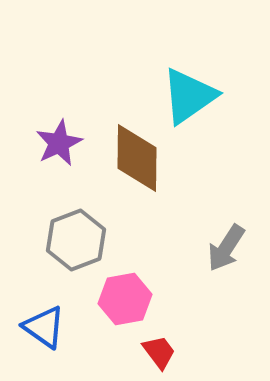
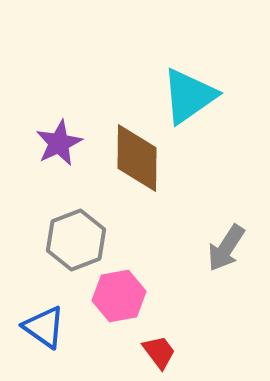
pink hexagon: moved 6 px left, 3 px up
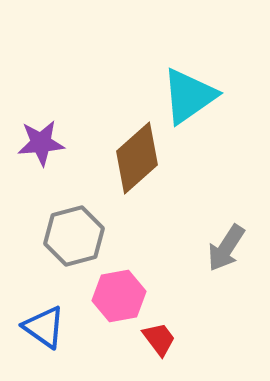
purple star: moved 18 px left; rotated 21 degrees clockwise
brown diamond: rotated 48 degrees clockwise
gray hexagon: moved 2 px left, 4 px up; rotated 6 degrees clockwise
red trapezoid: moved 13 px up
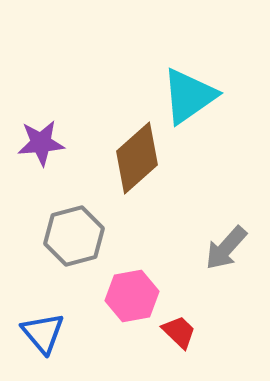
gray arrow: rotated 9 degrees clockwise
pink hexagon: moved 13 px right
blue triangle: moved 1 px left, 6 px down; rotated 15 degrees clockwise
red trapezoid: moved 20 px right, 7 px up; rotated 9 degrees counterclockwise
